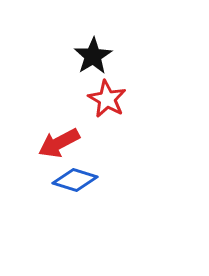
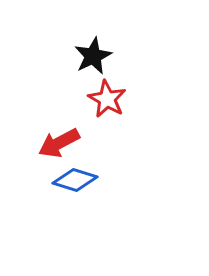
black star: rotated 6 degrees clockwise
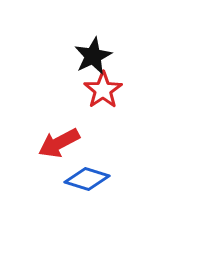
red star: moved 4 px left, 9 px up; rotated 9 degrees clockwise
blue diamond: moved 12 px right, 1 px up
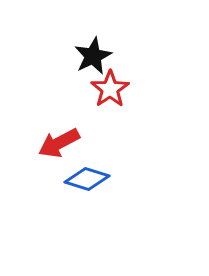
red star: moved 7 px right, 1 px up
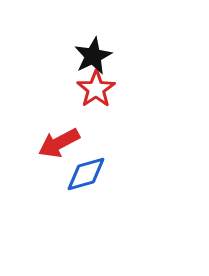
red star: moved 14 px left
blue diamond: moved 1 px left, 5 px up; rotated 33 degrees counterclockwise
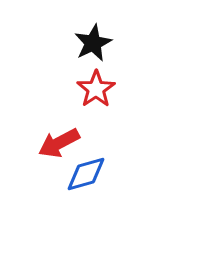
black star: moved 13 px up
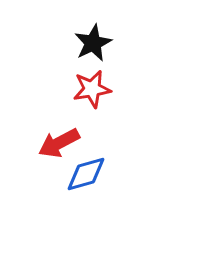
red star: moved 4 px left; rotated 24 degrees clockwise
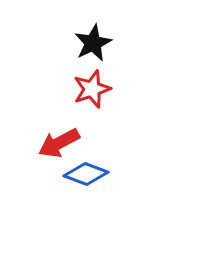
red star: rotated 9 degrees counterclockwise
blue diamond: rotated 36 degrees clockwise
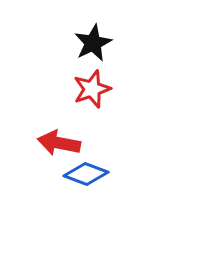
red arrow: rotated 39 degrees clockwise
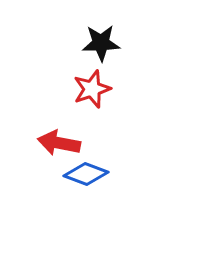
black star: moved 8 px right; rotated 24 degrees clockwise
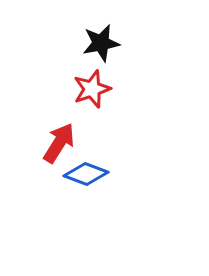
black star: rotated 9 degrees counterclockwise
red arrow: rotated 111 degrees clockwise
